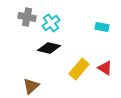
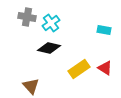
cyan rectangle: moved 2 px right, 3 px down
yellow rectangle: rotated 15 degrees clockwise
brown triangle: rotated 30 degrees counterclockwise
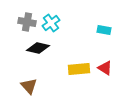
gray cross: moved 5 px down
black diamond: moved 11 px left
yellow rectangle: rotated 30 degrees clockwise
brown triangle: moved 2 px left
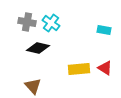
cyan cross: rotated 18 degrees counterclockwise
brown triangle: moved 4 px right
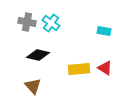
cyan rectangle: moved 1 px down
black diamond: moved 7 px down
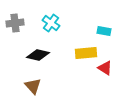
gray cross: moved 12 px left, 1 px down; rotated 18 degrees counterclockwise
yellow rectangle: moved 7 px right, 16 px up
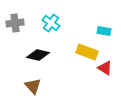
yellow rectangle: moved 1 px right, 1 px up; rotated 25 degrees clockwise
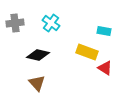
brown triangle: moved 4 px right, 3 px up
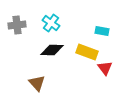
gray cross: moved 2 px right, 2 px down
cyan rectangle: moved 2 px left
black diamond: moved 14 px right, 5 px up; rotated 10 degrees counterclockwise
red triangle: rotated 21 degrees clockwise
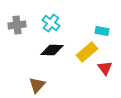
yellow rectangle: rotated 60 degrees counterclockwise
brown triangle: moved 2 px down; rotated 24 degrees clockwise
